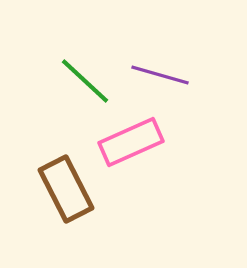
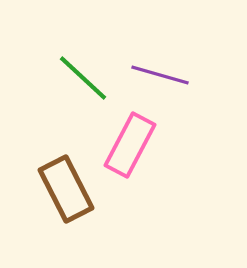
green line: moved 2 px left, 3 px up
pink rectangle: moved 1 px left, 3 px down; rotated 38 degrees counterclockwise
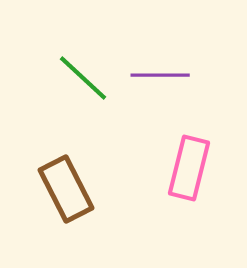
purple line: rotated 16 degrees counterclockwise
pink rectangle: moved 59 px right, 23 px down; rotated 14 degrees counterclockwise
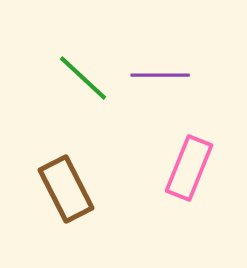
pink rectangle: rotated 8 degrees clockwise
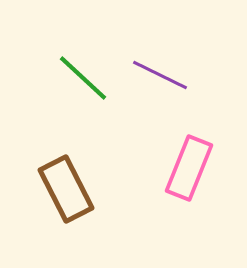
purple line: rotated 26 degrees clockwise
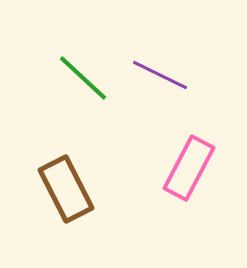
pink rectangle: rotated 6 degrees clockwise
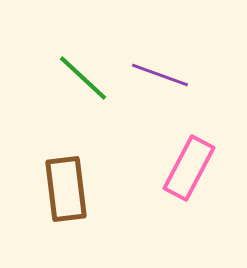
purple line: rotated 6 degrees counterclockwise
brown rectangle: rotated 20 degrees clockwise
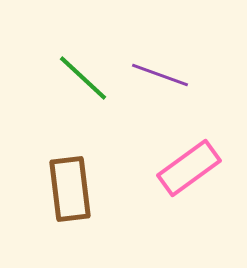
pink rectangle: rotated 26 degrees clockwise
brown rectangle: moved 4 px right
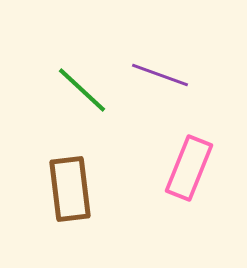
green line: moved 1 px left, 12 px down
pink rectangle: rotated 32 degrees counterclockwise
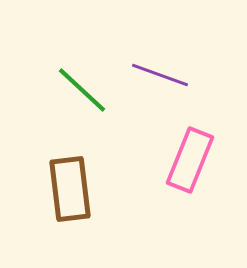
pink rectangle: moved 1 px right, 8 px up
